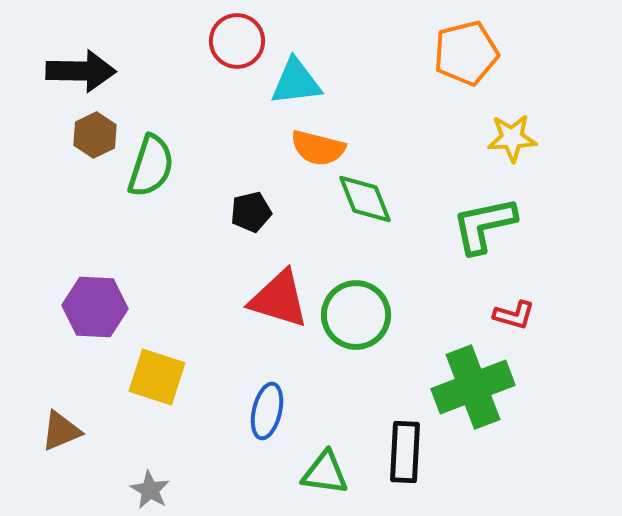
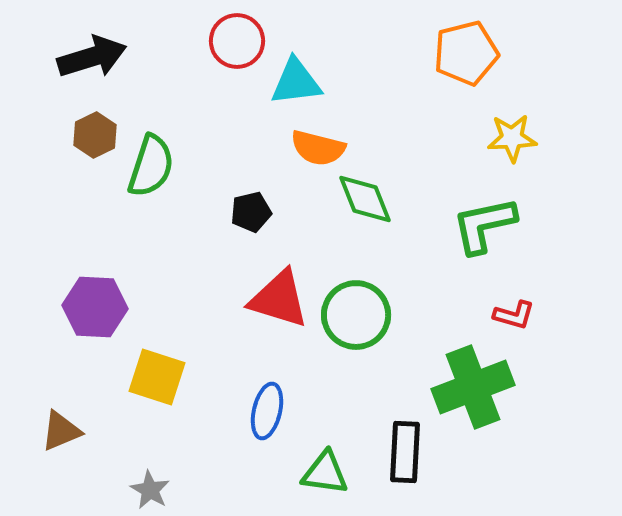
black arrow: moved 11 px right, 14 px up; rotated 18 degrees counterclockwise
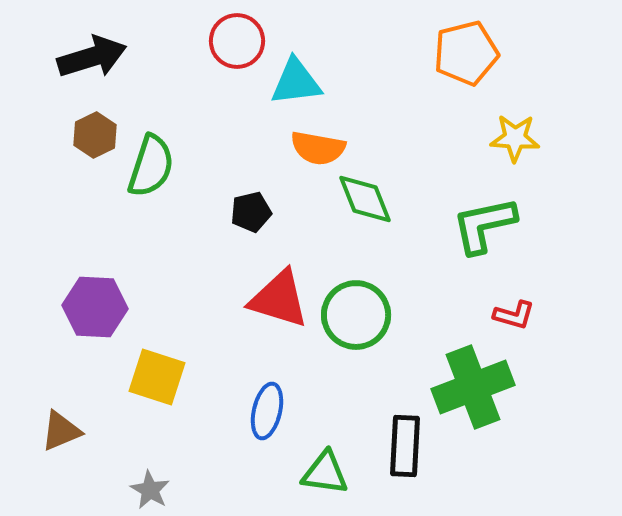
yellow star: moved 3 px right; rotated 6 degrees clockwise
orange semicircle: rotated 4 degrees counterclockwise
black rectangle: moved 6 px up
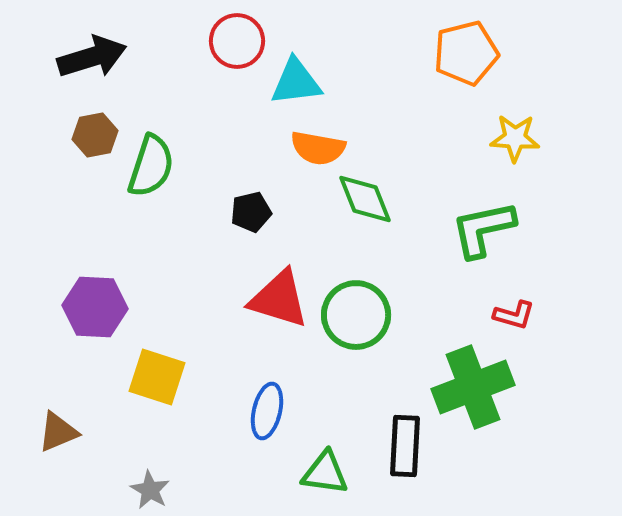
brown hexagon: rotated 15 degrees clockwise
green L-shape: moved 1 px left, 4 px down
brown triangle: moved 3 px left, 1 px down
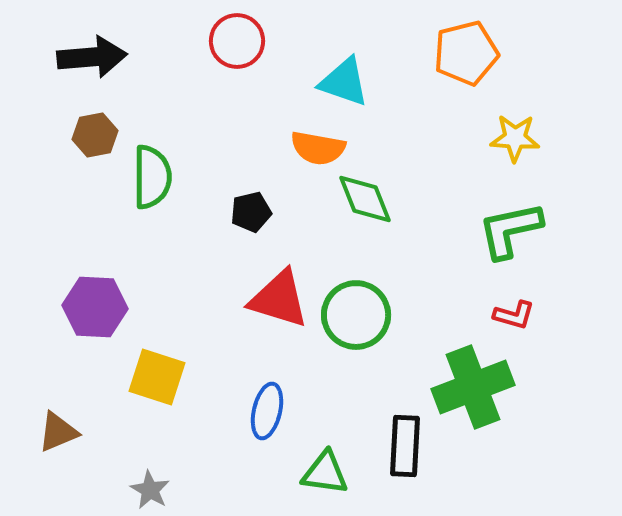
black arrow: rotated 12 degrees clockwise
cyan triangle: moved 48 px right; rotated 26 degrees clockwise
green semicircle: moved 1 px right, 11 px down; rotated 18 degrees counterclockwise
green L-shape: moved 27 px right, 1 px down
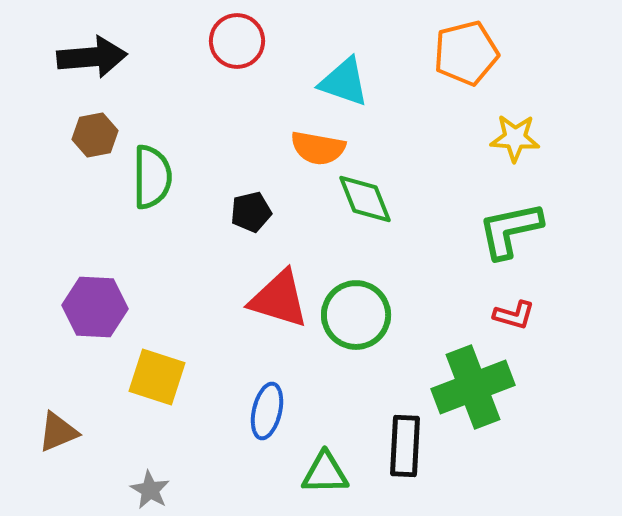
green triangle: rotated 9 degrees counterclockwise
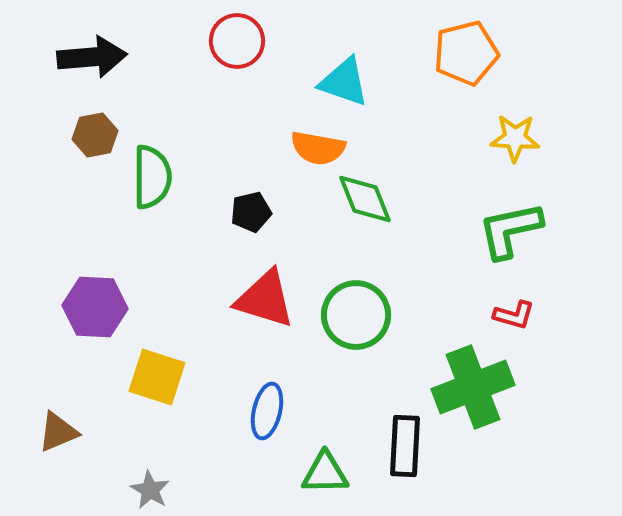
red triangle: moved 14 px left
